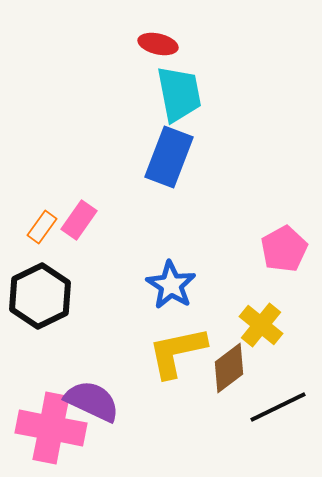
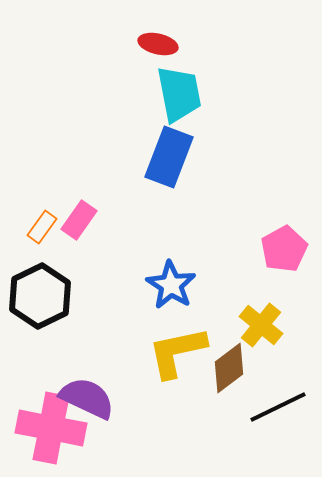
purple semicircle: moved 5 px left, 3 px up
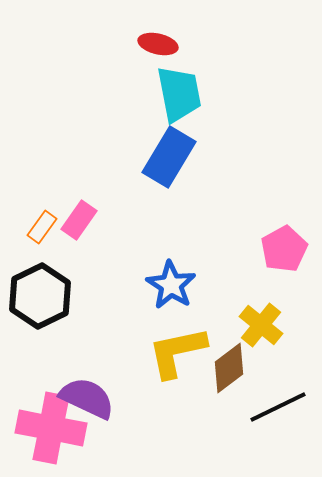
blue rectangle: rotated 10 degrees clockwise
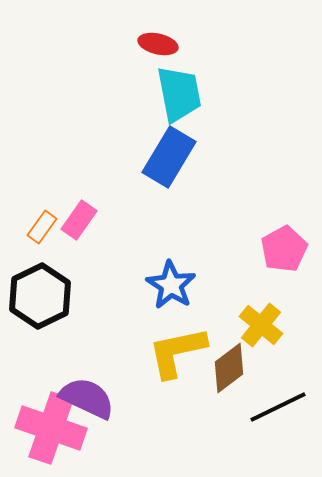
pink cross: rotated 8 degrees clockwise
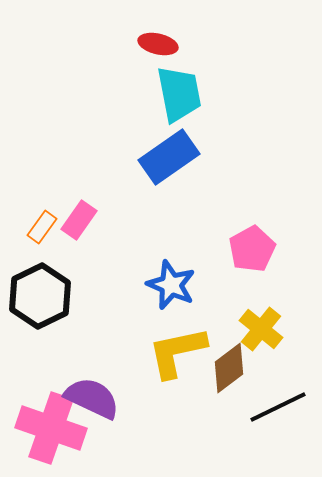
blue rectangle: rotated 24 degrees clockwise
pink pentagon: moved 32 px left
blue star: rotated 9 degrees counterclockwise
yellow cross: moved 4 px down
purple semicircle: moved 5 px right
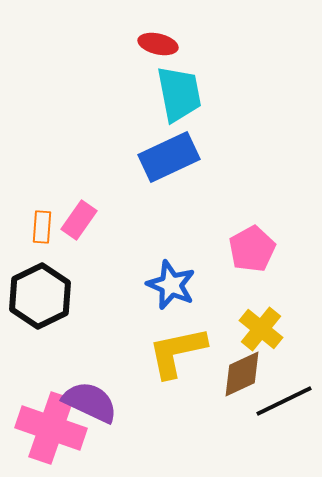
blue rectangle: rotated 10 degrees clockwise
orange rectangle: rotated 32 degrees counterclockwise
brown diamond: moved 13 px right, 6 px down; rotated 12 degrees clockwise
purple semicircle: moved 2 px left, 4 px down
black line: moved 6 px right, 6 px up
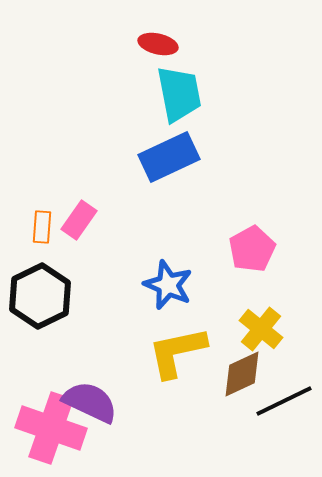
blue star: moved 3 px left
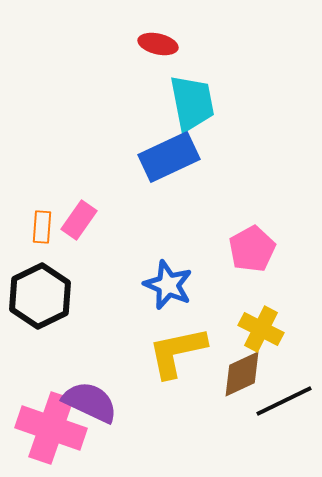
cyan trapezoid: moved 13 px right, 9 px down
yellow cross: rotated 12 degrees counterclockwise
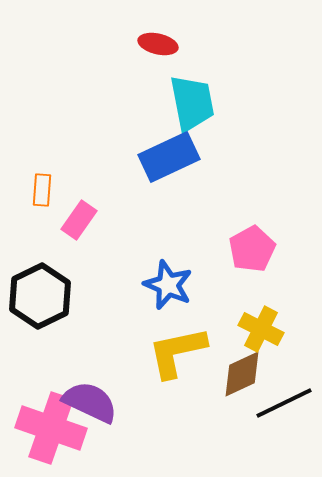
orange rectangle: moved 37 px up
black line: moved 2 px down
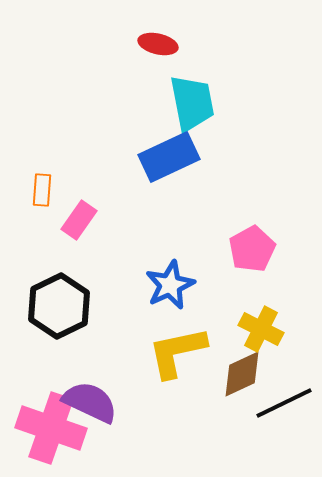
blue star: moved 2 px right; rotated 24 degrees clockwise
black hexagon: moved 19 px right, 10 px down
